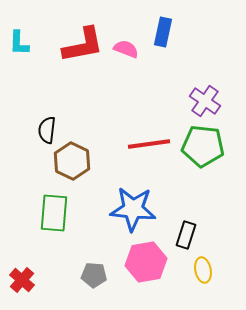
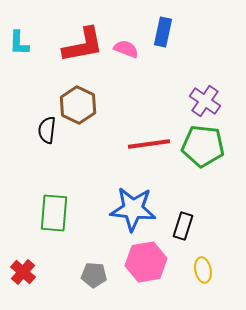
brown hexagon: moved 6 px right, 56 px up
black rectangle: moved 3 px left, 9 px up
red cross: moved 1 px right, 8 px up
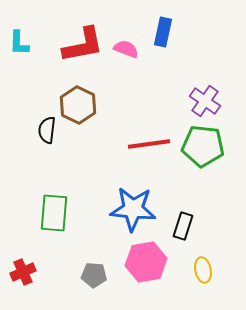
red cross: rotated 25 degrees clockwise
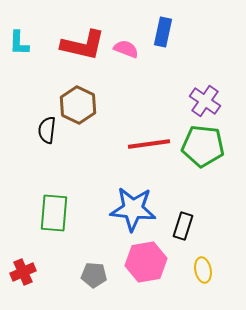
red L-shape: rotated 24 degrees clockwise
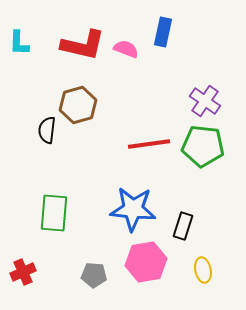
brown hexagon: rotated 18 degrees clockwise
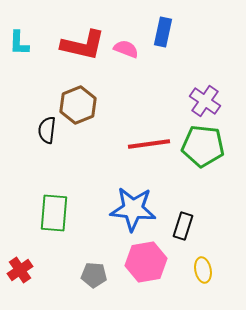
brown hexagon: rotated 6 degrees counterclockwise
red cross: moved 3 px left, 2 px up; rotated 10 degrees counterclockwise
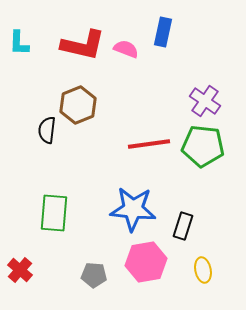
red cross: rotated 15 degrees counterclockwise
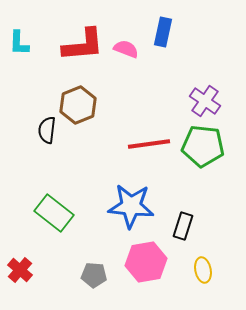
red L-shape: rotated 18 degrees counterclockwise
blue star: moved 2 px left, 3 px up
green rectangle: rotated 57 degrees counterclockwise
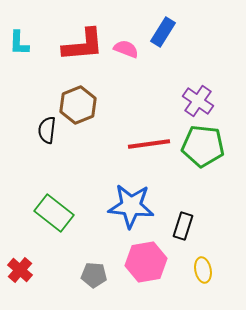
blue rectangle: rotated 20 degrees clockwise
purple cross: moved 7 px left
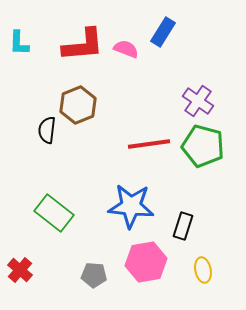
green pentagon: rotated 9 degrees clockwise
